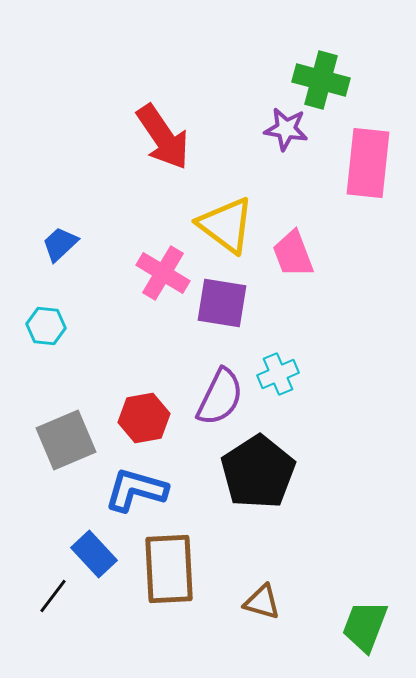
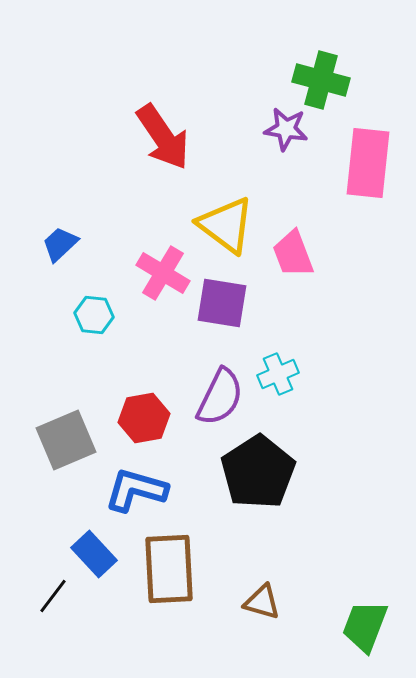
cyan hexagon: moved 48 px right, 11 px up
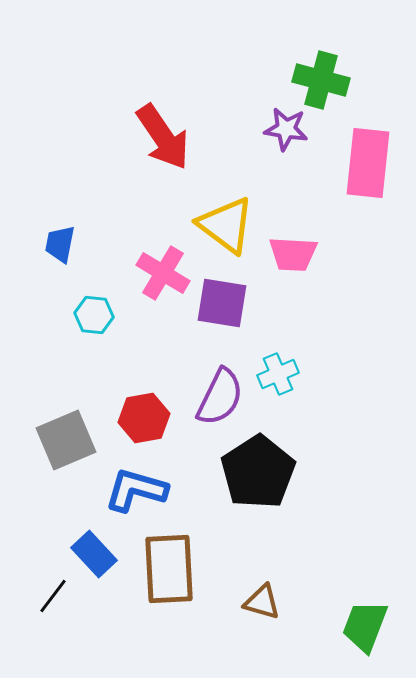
blue trapezoid: rotated 36 degrees counterclockwise
pink trapezoid: rotated 66 degrees counterclockwise
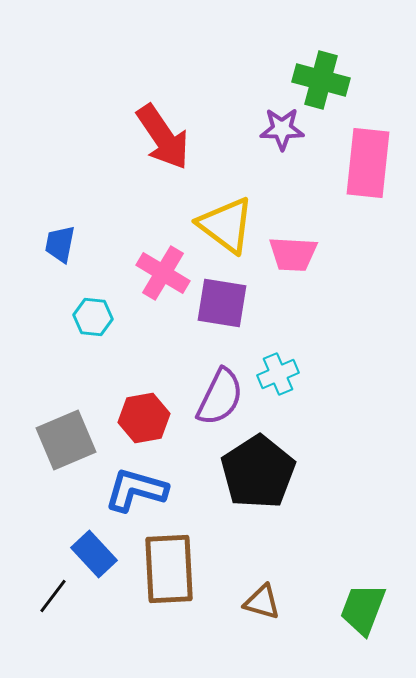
purple star: moved 4 px left; rotated 9 degrees counterclockwise
cyan hexagon: moved 1 px left, 2 px down
green trapezoid: moved 2 px left, 17 px up
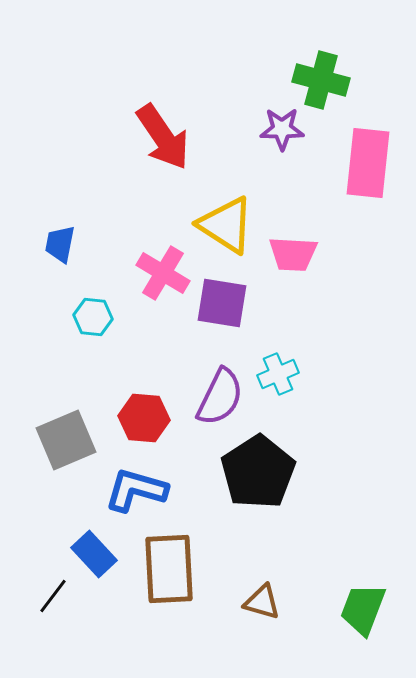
yellow triangle: rotated 4 degrees counterclockwise
red hexagon: rotated 15 degrees clockwise
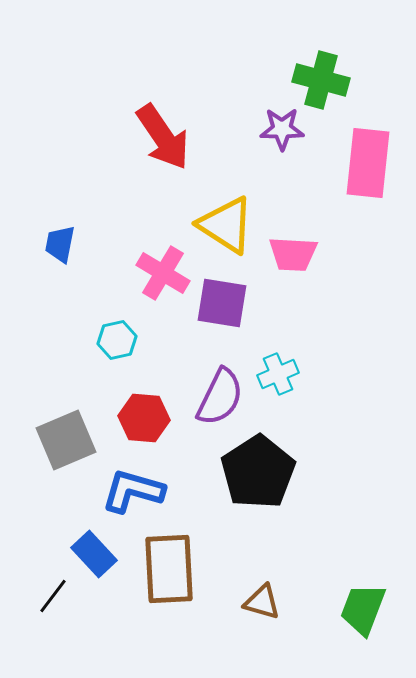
cyan hexagon: moved 24 px right, 23 px down; rotated 18 degrees counterclockwise
blue L-shape: moved 3 px left, 1 px down
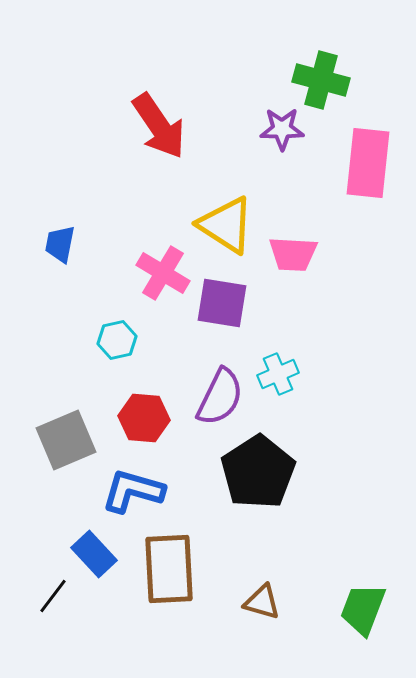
red arrow: moved 4 px left, 11 px up
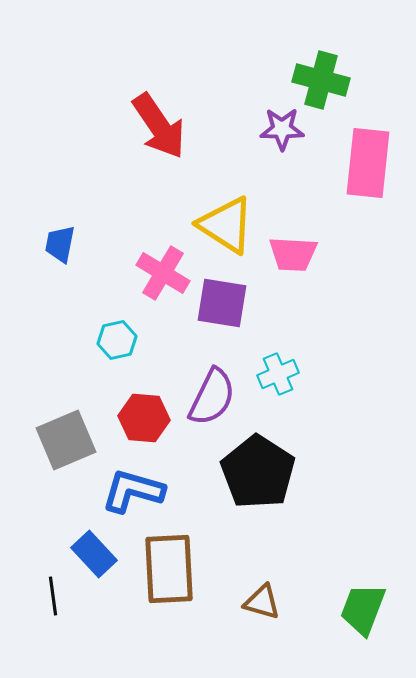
purple semicircle: moved 8 px left
black pentagon: rotated 6 degrees counterclockwise
black line: rotated 45 degrees counterclockwise
